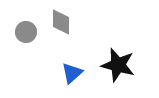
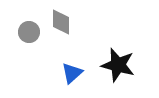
gray circle: moved 3 px right
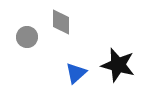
gray circle: moved 2 px left, 5 px down
blue triangle: moved 4 px right
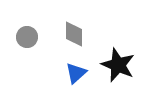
gray diamond: moved 13 px right, 12 px down
black star: rotated 8 degrees clockwise
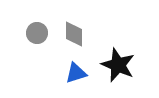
gray circle: moved 10 px right, 4 px up
blue triangle: rotated 25 degrees clockwise
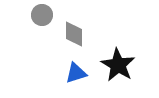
gray circle: moved 5 px right, 18 px up
black star: rotated 8 degrees clockwise
